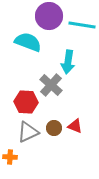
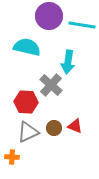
cyan semicircle: moved 1 px left, 5 px down; rotated 8 degrees counterclockwise
orange cross: moved 2 px right
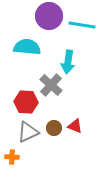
cyan semicircle: rotated 8 degrees counterclockwise
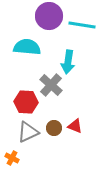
orange cross: moved 1 px down; rotated 24 degrees clockwise
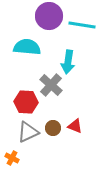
brown circle: moved 1 px left
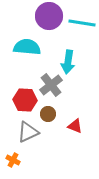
cyan line: moved 2 px up
gray cross: rotated 10 degrees clockwise
red hexagon: moved 1 px left, 2 px up
brown circle: moved 5 px left, 14 px up
orange cross: moved 1 px right, 2 px down
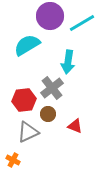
purple circle: moved 1 px right
cyan line: rotated 40 degrees counterclockwise
cyan semicircle: moved 2 px up; rotated 36 degrees counterclockwise
gray cross: moved 1 px right, 3 px down
red hexagon: moved 1 px left; rotated 10 degrees counterclockwise
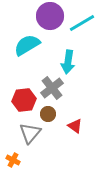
red triangle: rotated 14 degrees clockwise
gray triangle: moved 2 px right, 1 px down; rotated 25 degrees counterclockwise
